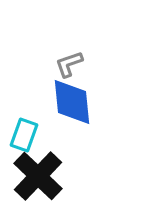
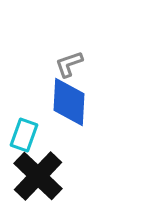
blue diamond: moved 3 px left; rotated 9 degrees clockwise
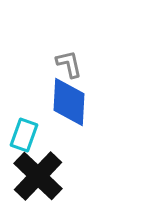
gray L-shape: rotated 96 degrees clockwise
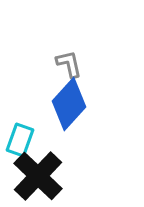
blue diamond: moved 2 px down; rotated 39 degrees clockwise
cyan rectangle: moved 4 px left, 5 px down
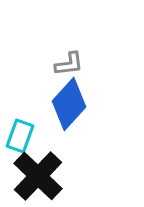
gray L-shape: rotated 96 degrees clockwise
cyan rectangle: moved 4 px up
